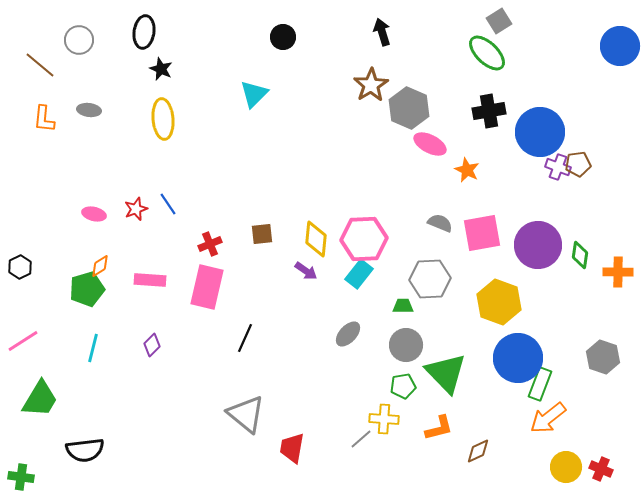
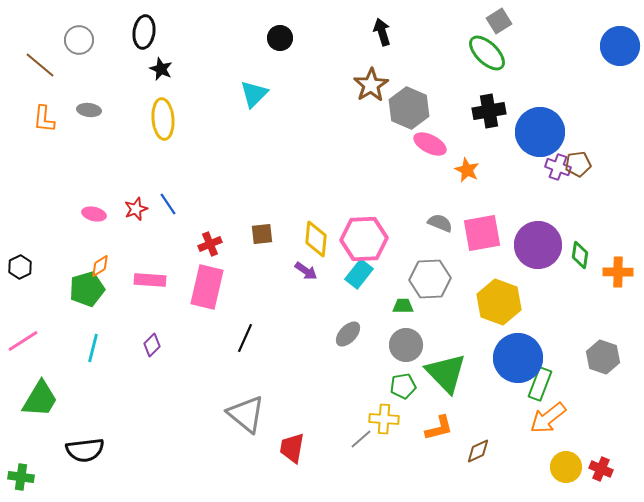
black circle at (283, 37): moved 3 px left, 1 px down
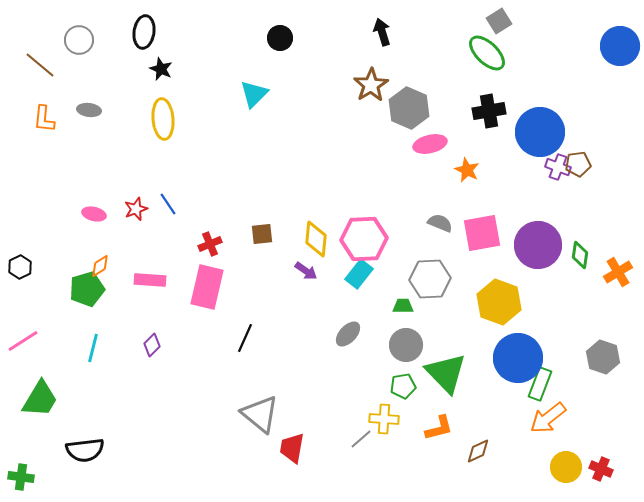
pink ellipse at (430, 144): rotated 40 degrees counterclockwise
orange cross at (618, 272): rotated 32 degrees counterclockwise
gray triangle at (246, 414): moved 14 px right
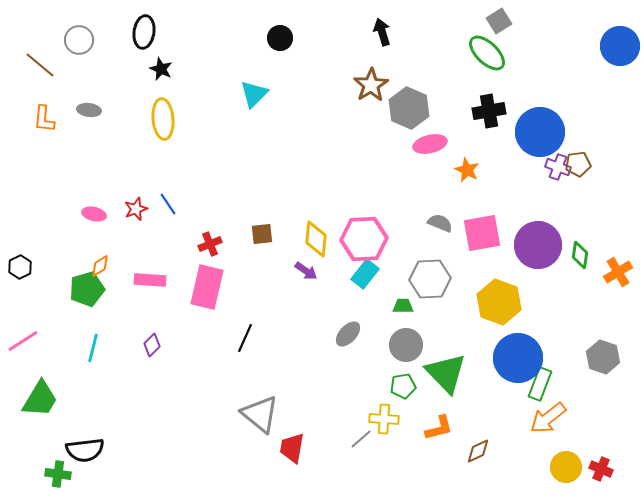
cyan rectangle at (359, 274): moved 6 px right
green cross at (21, 477): moved 37 px right, 3 px up
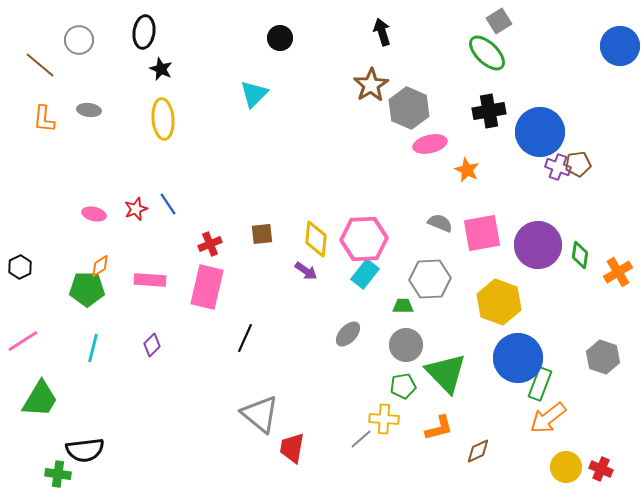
green pentagon at (87, 289): rotated 16 degrees clockwise
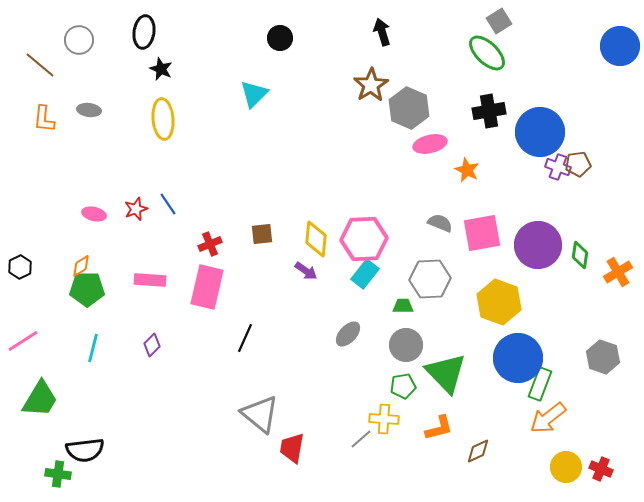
orange diamond at (100, 266): moved 19 px left
